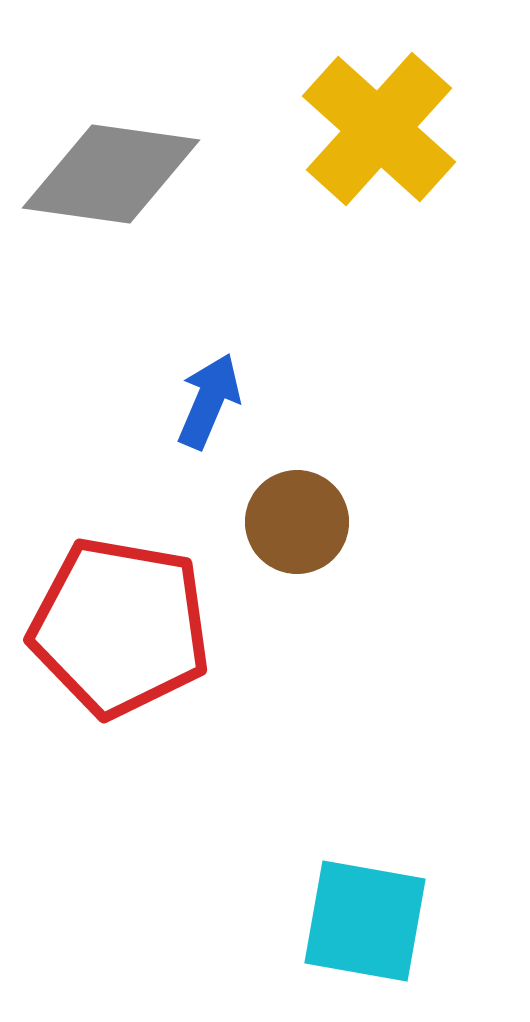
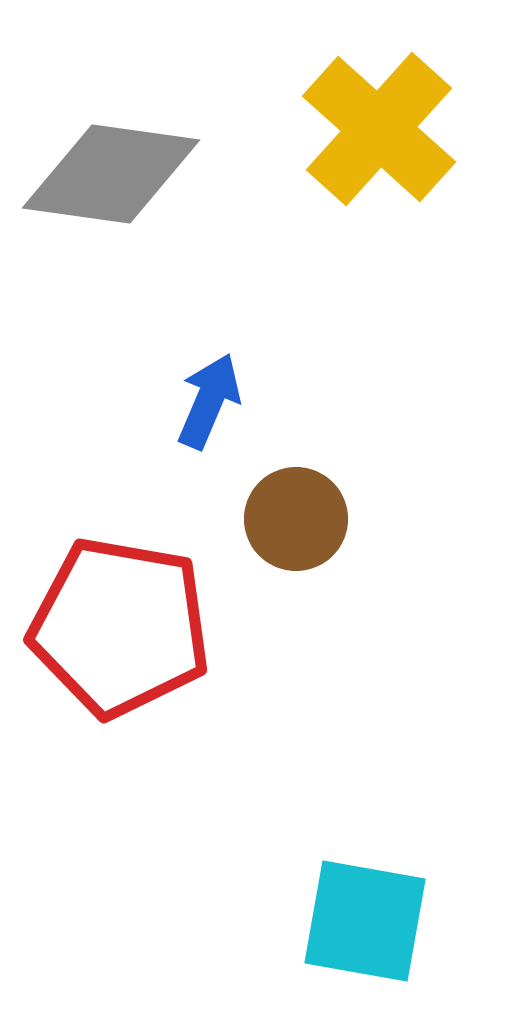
brown circle: moved 1 px left, 3 px up
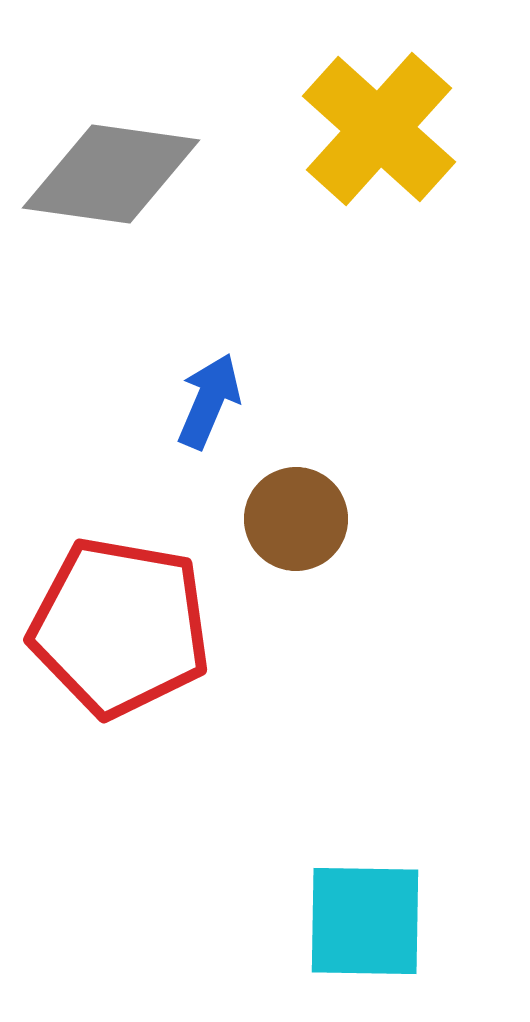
cyan square: rotated 9 degrees counterclockwise
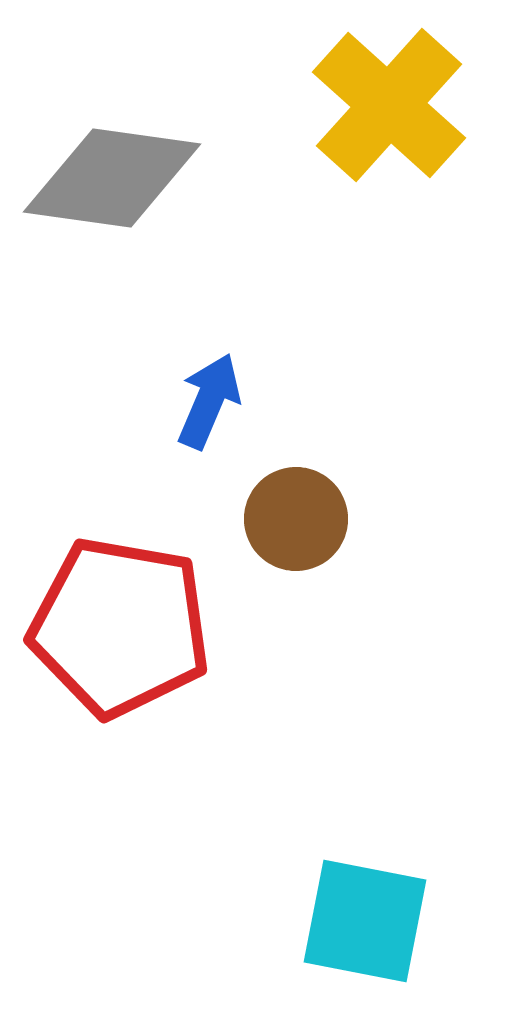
yellow cross: moved 10 px right, 24 px up
gray diamond: moved 1 px right, 4 px down
cyan square: rotated 10 degrees clockwise
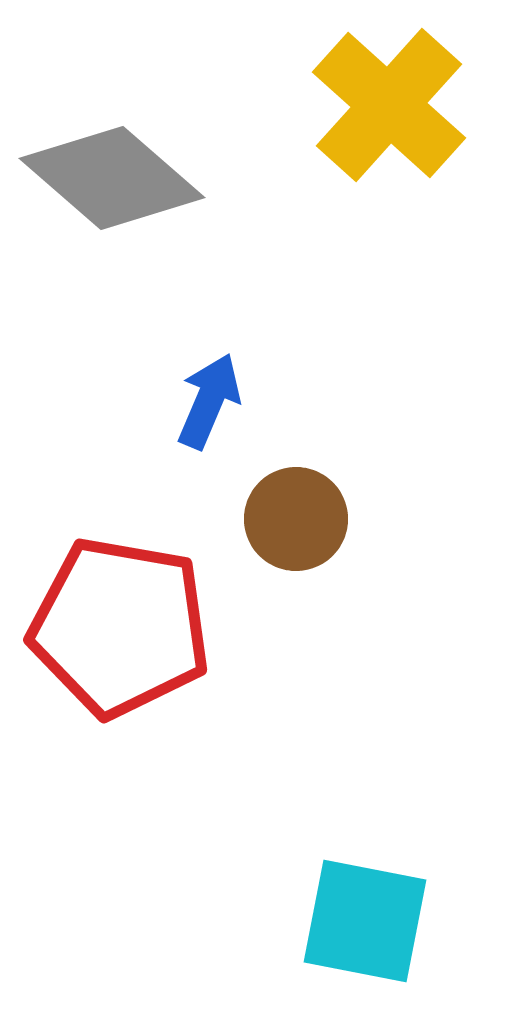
gray diamond: rotated 33 degrees clockwise
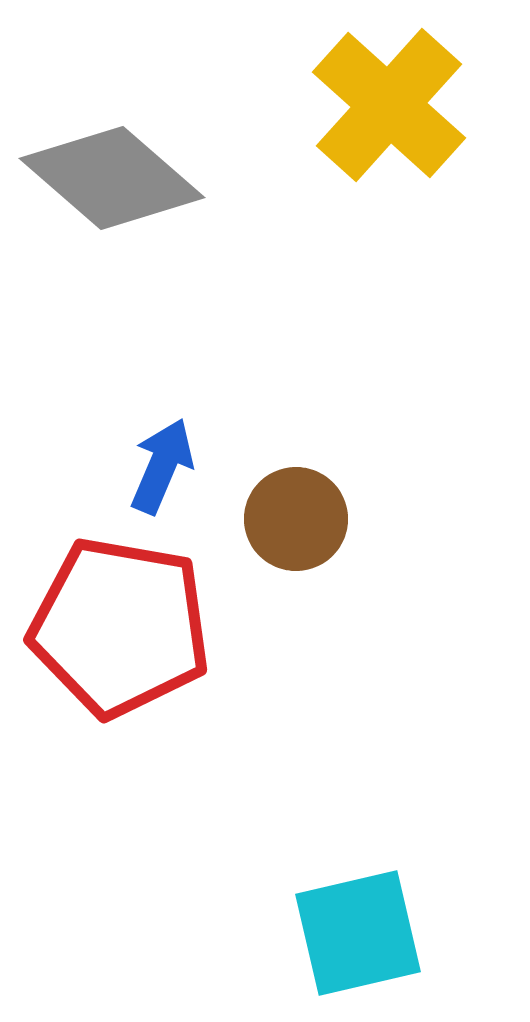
blue arrow: moved 47 px left, 65 px down
cyan square: moved 7 px left, 12 px down; rotated 24 degrees counterclockwise
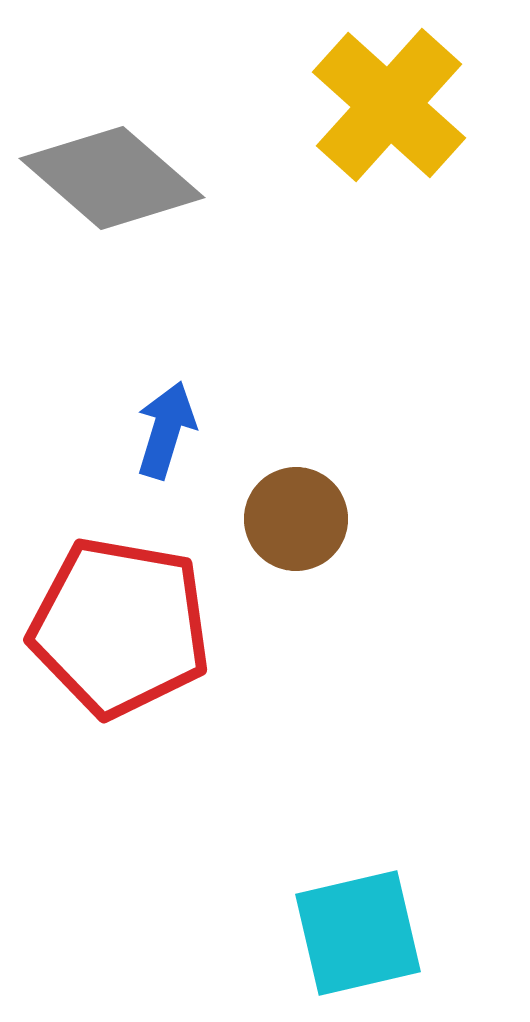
blue arrow: moved 4 px right, 36 px up; rotated 6 degrees counterclockwise
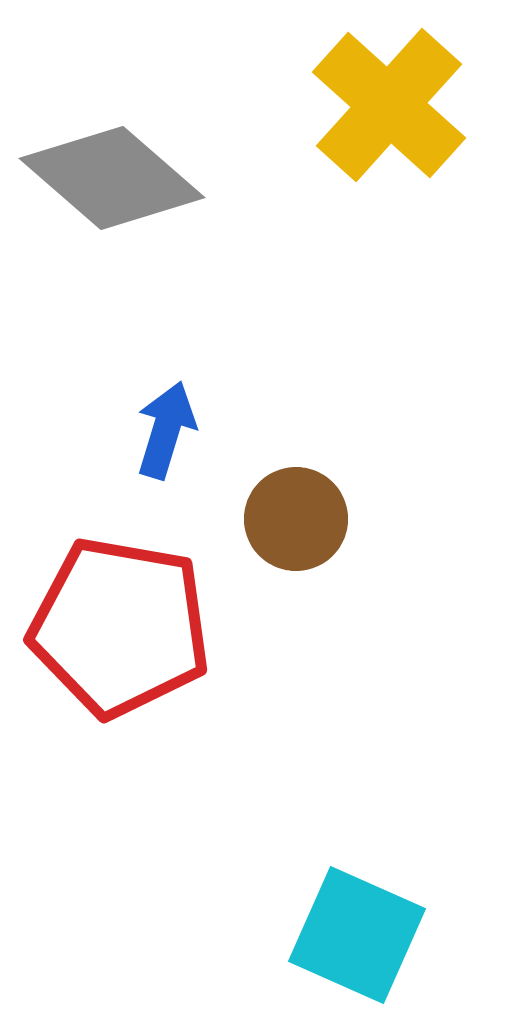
cyan square: moved 1 px left, 2 px down; rotated 37 degrees clockwise
